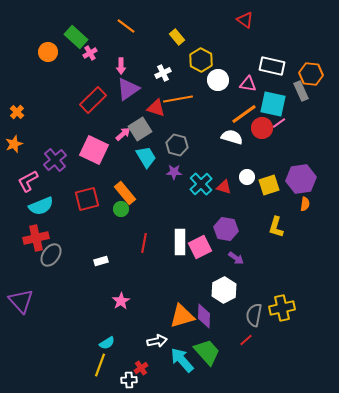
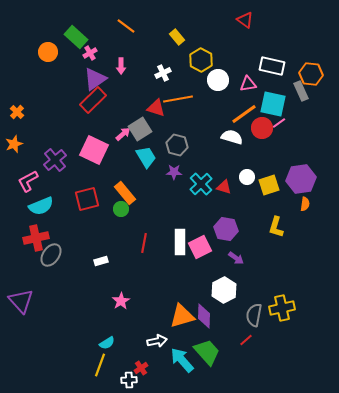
pink triangle at (248, 84): rotated 18 degrees counterclockwise
purple triangle at (128, 89): moved 33 px left, 10 px up
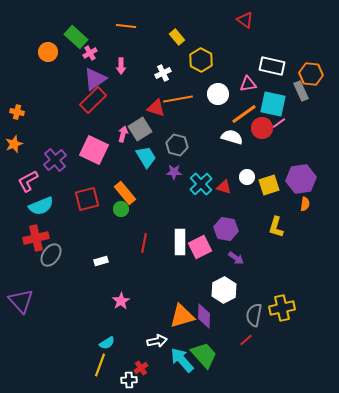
orange line at (126, 26): rotated 30 degrees counterclockwise
white circle at (218, 80): moved 14 px down
orange cross at (17, 112): rotated 32 degrees counterclockwise
pink arrow at (123, 134): rotated 35 degrees counterclockwise
green trapezoid at (207, 352): moved 3 px left, 3 px down
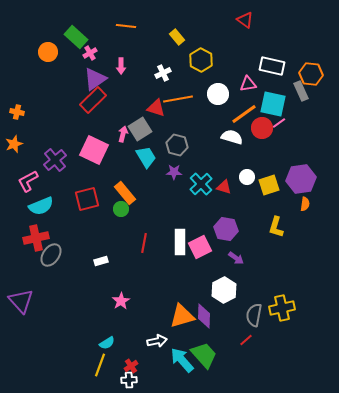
red cross at (141, 368): moved 10 px left, 2 px up
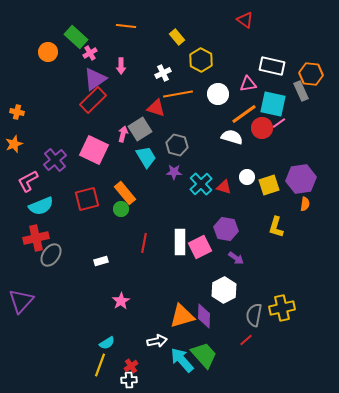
orange line at (178, 99): moved 5 px up
purple triangle at (21, 301): rotated 24 degrees clockwise
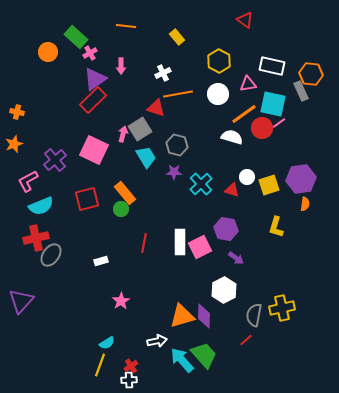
yellow hexagon at (201, 60): moved 18 px right, 1 px down
red triangle at (224, 187): moved 8 px right, 3 px down
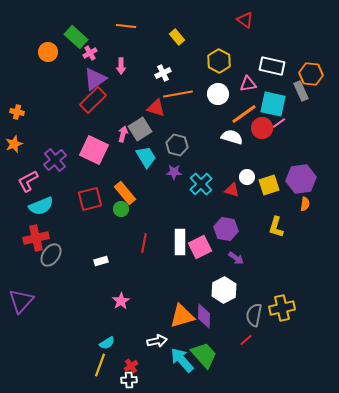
red square at (87, 199): moved 3 px right
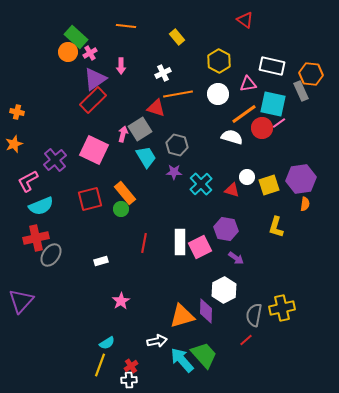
orange circle at (48, 52): moved 20 px right
purple diamond at (204, 316): moved 2 px right, 5 px up
